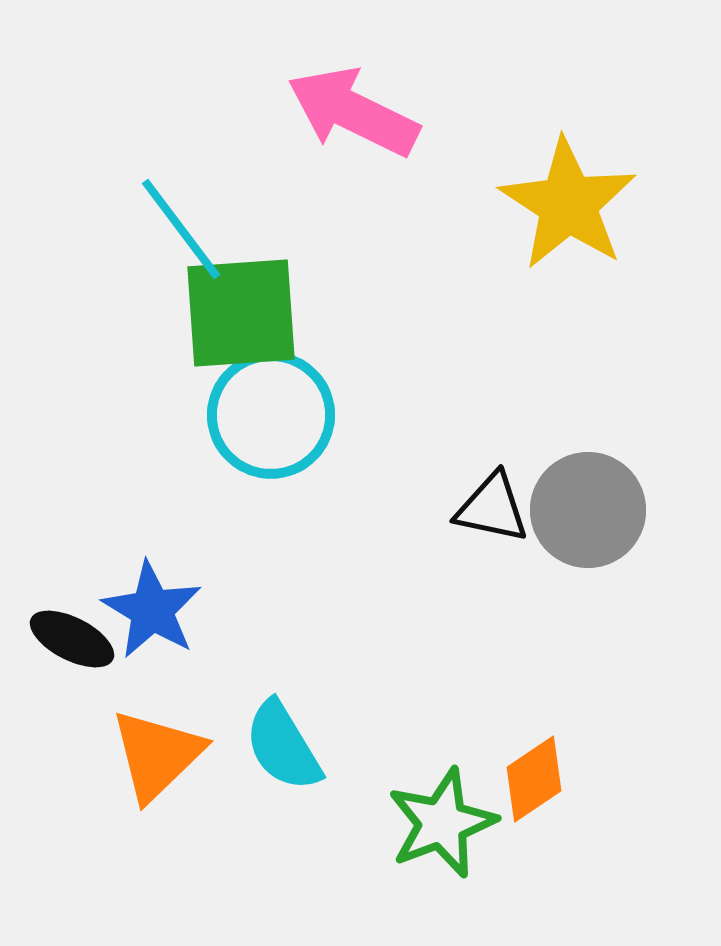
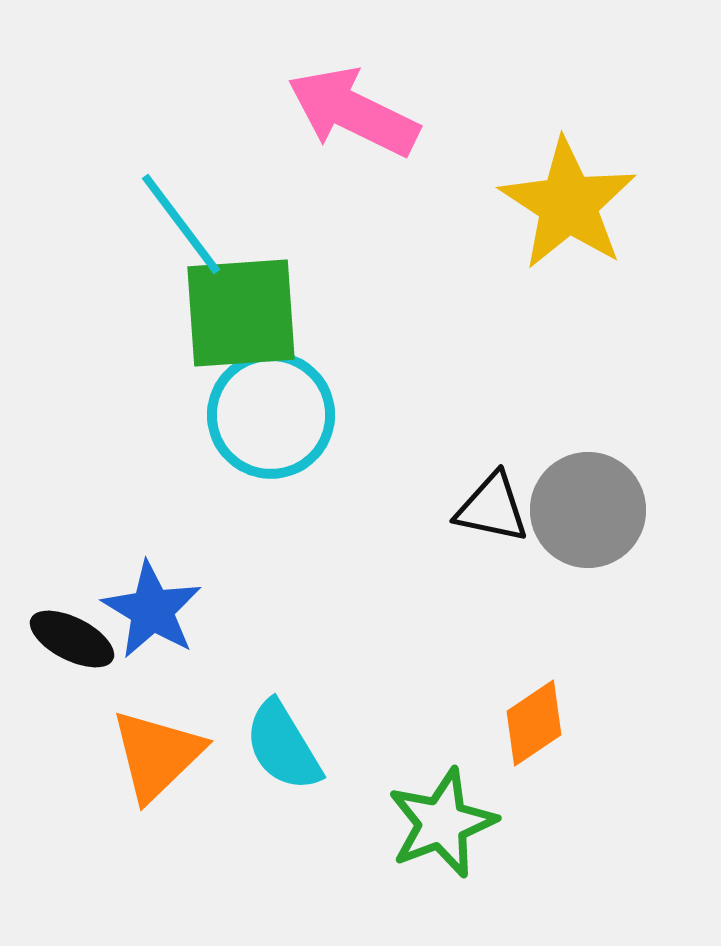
cyan line: moved 5 px up
orange diamond: moved 56 px up
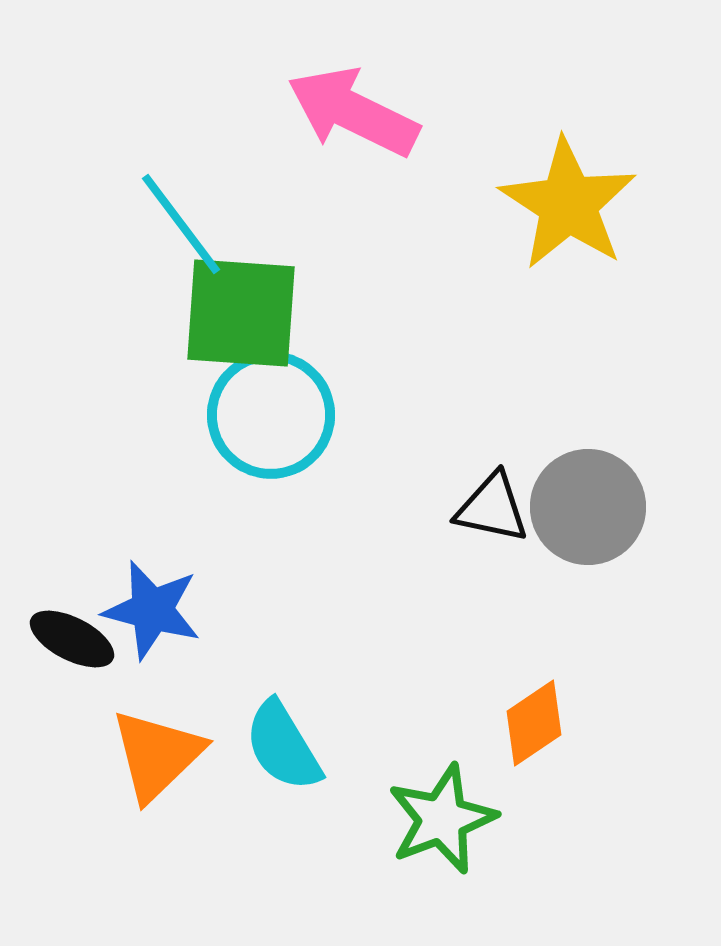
green square: rotated 8 degrees clockwise
gray circle: moved 3 px up
blue star: rotated 16 degrees counterclockwise
green star: moved 4 px up
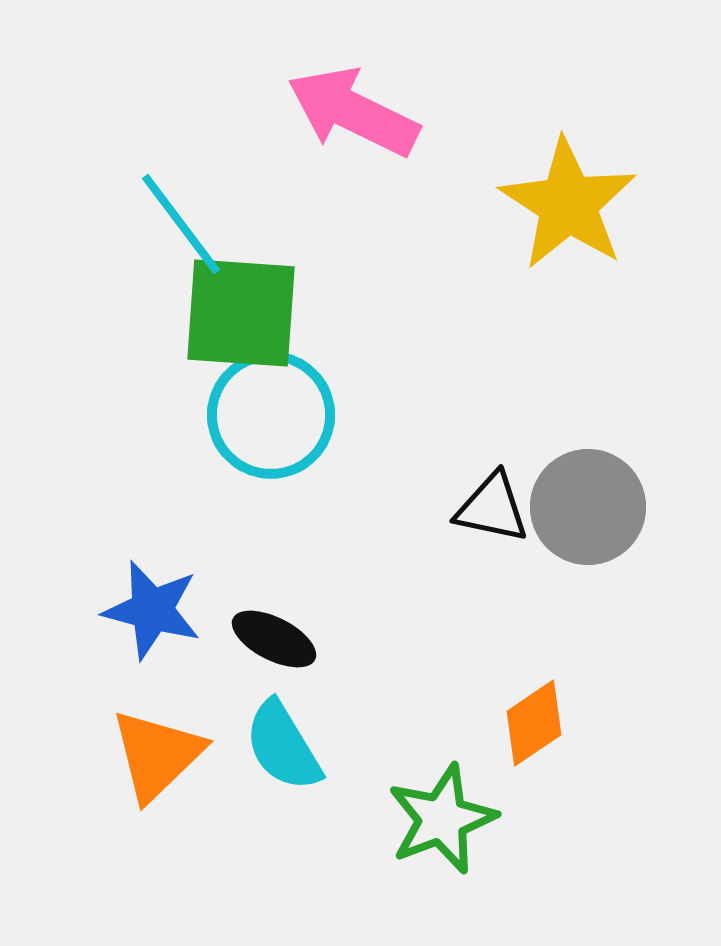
black ellipse: moved 202 px right
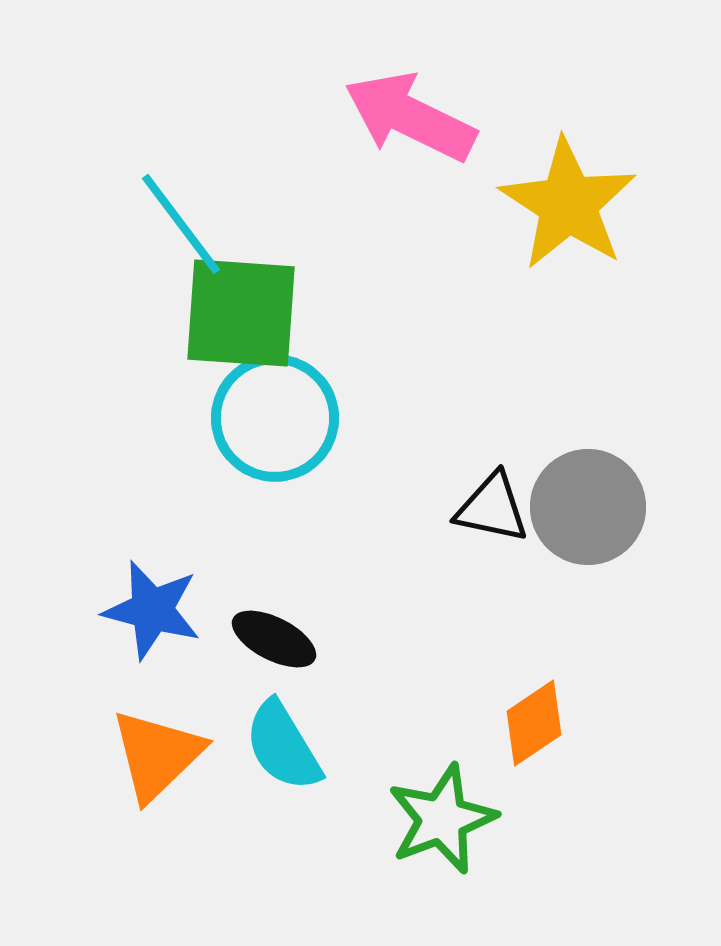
pink arrow: moved 57 px right, 5 px down
cyan circle: moved 4 px right, 3 px down
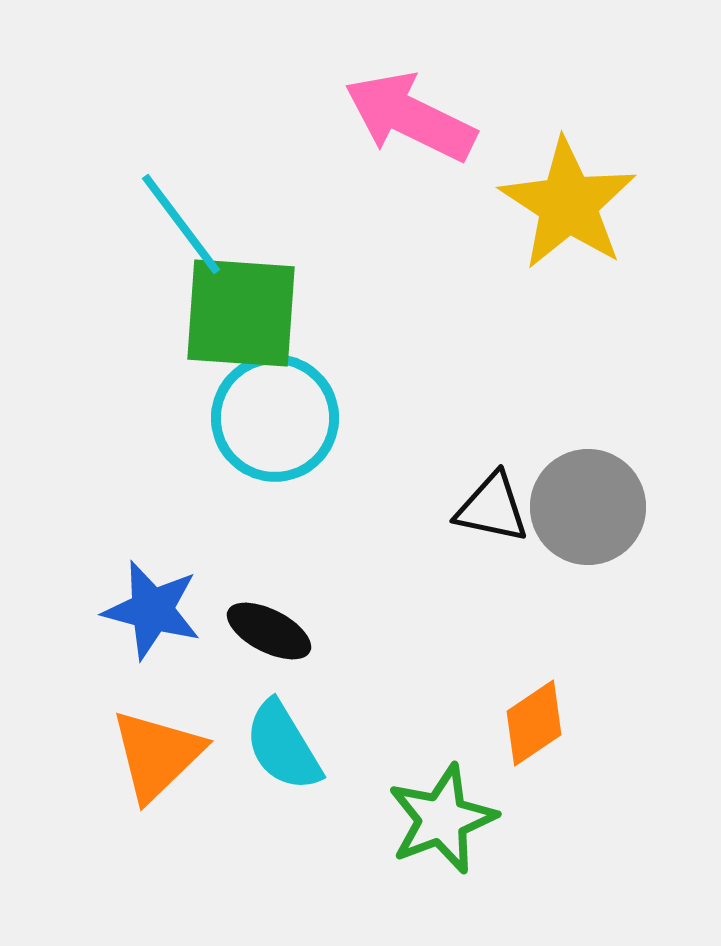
black ellipse: moved 5 px left, 8 px up
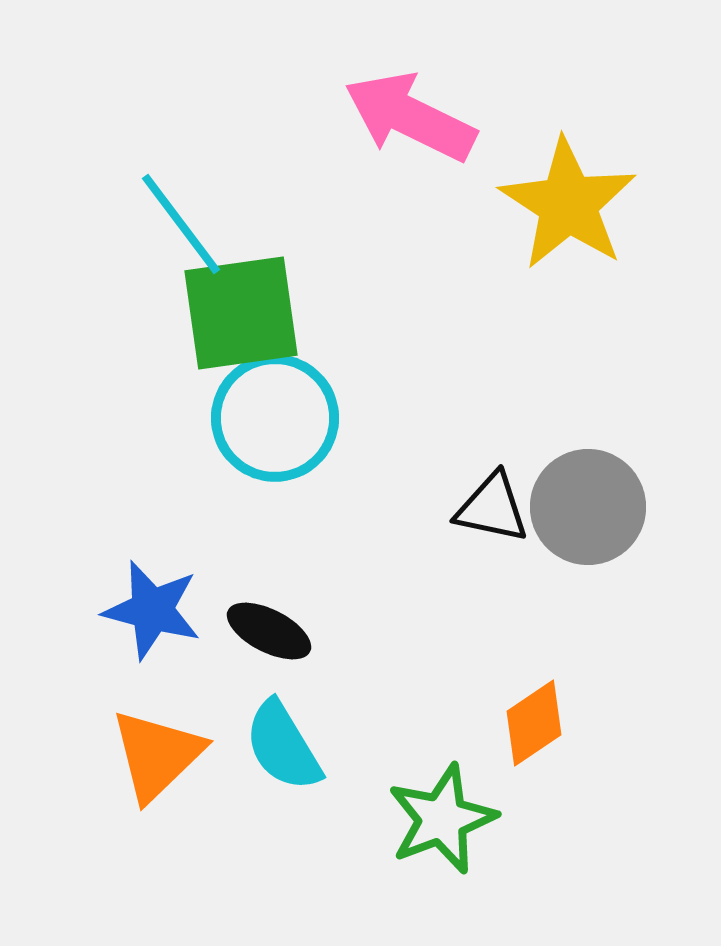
green square: rotated 12 degrees counterclockwise
